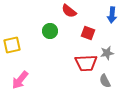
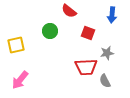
yellow square: moved 4 px right
red trapezoid: moved 4 px down
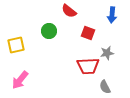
green circle: moved 1 px left
red trapezoid: moved 2 px right, 1 px up
gray semicircle: moved 6 px down
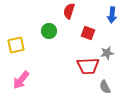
red semicircle: rotated 70 degrees clockwise
pink arrow: moved 1 px right
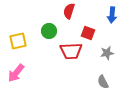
yellow square: moved 2 px right, 4 px up
red trapezoid: moved 17 px left, 15 px up
pink arrow: moved 5 px left, 7 px up
gray semicircle: moved 2 px left, 5 px up
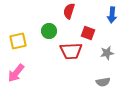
gray semicircle: rotated 72 degrees counterclockwise
